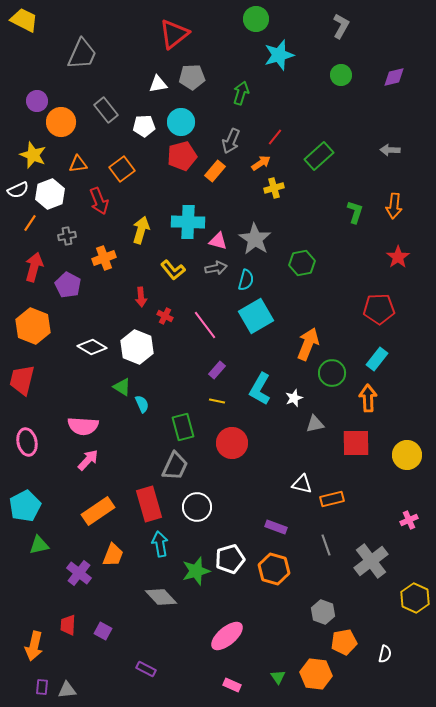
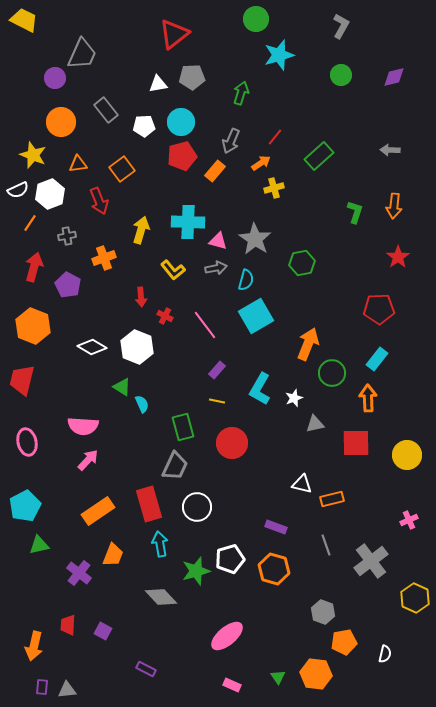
purple circle at (37, 101): moved 18 px right, 23 px up
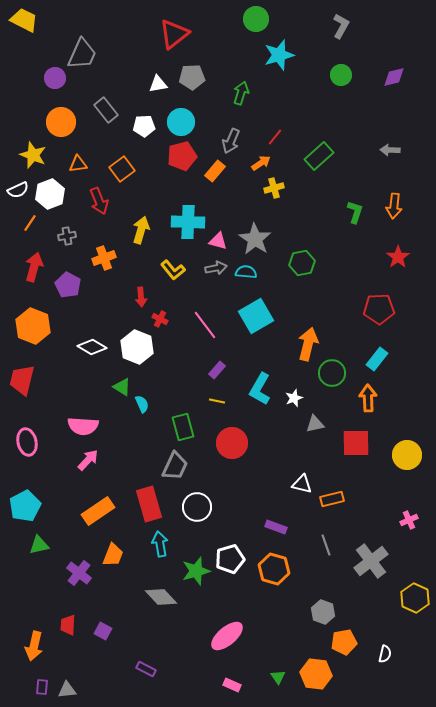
cyan semicircle at (246, 280): moved 8 px up; rotated 100 degrees counterclockwise
red cross at (165, 316): moved 5 px left, 3 px down
orange arrow at (308, 344): rotated 8 degrees counterclockwise
